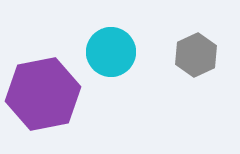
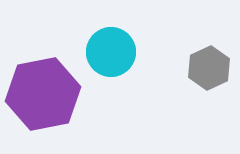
gray hexagon: moved 13 px right, 13 px down
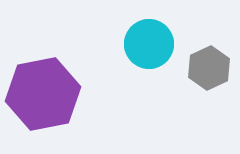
cyan circle: moved 38 px right, 8 px up
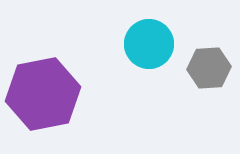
gray hexagon: rotated 21 degrees clockwise
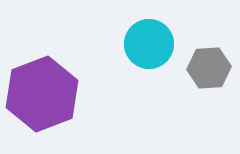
purple hexagon: moved 1 px left; rotated 10 degrees counterclockwise
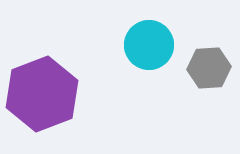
cyan circle: moved 1 px down
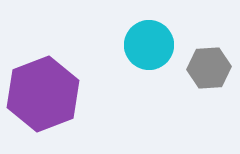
purple hexagon: moved 1 px right
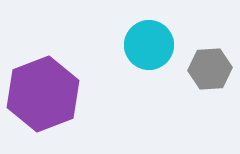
gray hexagon: moved 1 px right, 1 px down
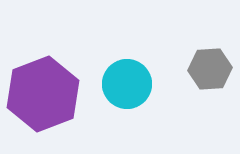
cyan circle: moved 22 px left, 39 px down
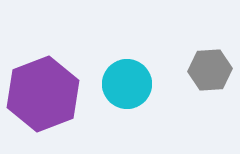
gray hexagon: moved 1 px down
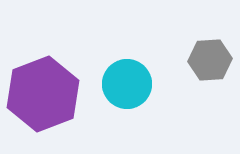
gray hexagon: moved 10 px up
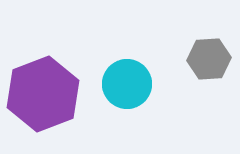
gray hexagon: moved 1 px left, 1 px up
